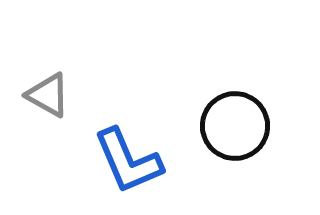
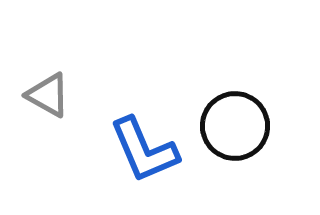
blue L-shape: moved 16 px right, 11 px up
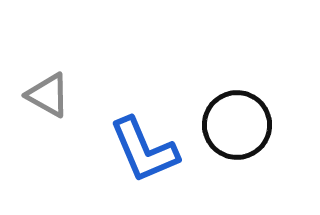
black circle: moved 2 px right, 1 px up
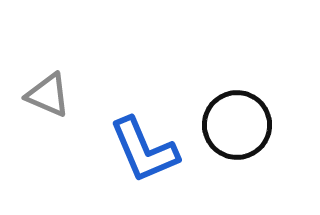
gray triangle: rotated 6 degrees counterclockwise
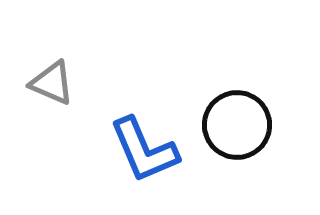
gray triangle: moved 4 px right, 12 px up
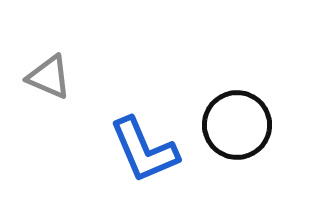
gray triangle: moved 3 px left, 6 px up
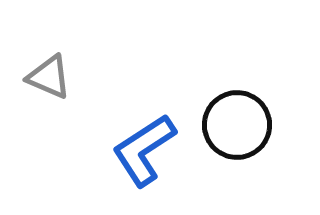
blue L-shape: rotated 80 degrees clockwise
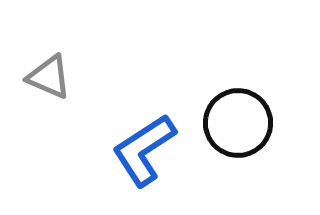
black circle: moved 1 px right, 2 px up
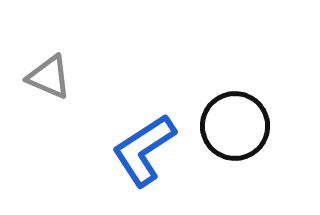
black circle: moved 3 px left, 3 px down
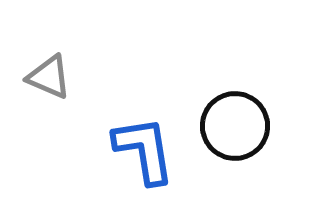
blue L-shape: rotated 114 degrees clockwise
